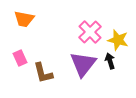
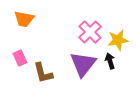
yellow star: rotated 25 degrees counterclockwise
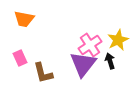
pink cross: moved 13 px down; rotated 10 degrees clockwise
yellow star: rotated 15 degrees counterclockwise
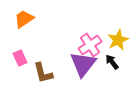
orange trapezoid: rotated 135 degrees clockwise
black arrow: moved 2 px right, 1 px down; rotated 21 degrees counterclockwise
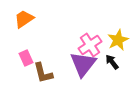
pink rectangle: moved 6 px right
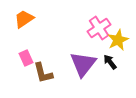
pink cross: moved 9 px right, 17 px up
black arrow: moved 2 px left
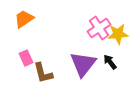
yellow star: moved 6 px up; rotated 20 degrees clockwise
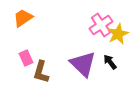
orange trapezoid: moved 1 px left, 1 px up
pink cross: moved 2 px right, 3 px up
yellow star: rotated 20 degrees counterclockwise
purple triangle: rotated 24 degrees counterclockwise
brown L-shape: moved 2 px left, 1 px up; rotated 30 degrees clockwise
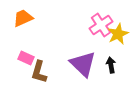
orange trapezoid: rotated 10 degrees clockwise
pink rectangle: rotated 42 degrees counterclockwise
black arrow: moved 1 px right, 3 px down; rotated 28 degrees clockwise
brown L-shape: moved 2 px left
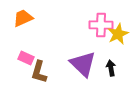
pink cross: rotated 35 degrees clockwise
black arrow: moved 3 px down
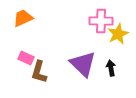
pink cross: moved 4 px up
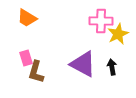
orange trapezoid: moved 4 px right; rotated 125 degrees counterclockwise
pink rectangle: rotated 49 degrees clockwise
purple triangle: rotated 16 degrees counterclockwise
black arrow: moved 1 px right, 1 px up
brown L-shape: moved 3 px left
